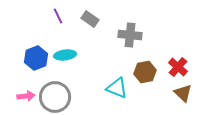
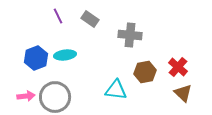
cyan triangle: moved 1 px left, 2 px down; rotated 15 degrees counterclockwise
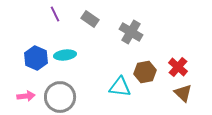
purple line: moved 3 px left, 2 px up
gray cross: moved 1 px right, 3 px up; rotated 25 degrees clockwise
blue hexagon: rotated 15 degrees counterclockwise
cyan triangle: moved 4 px right, 3 px up
gray circle: moved 5 px right
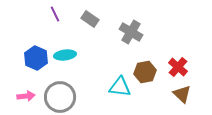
brown triangle: moved 1 px left, 1 px down
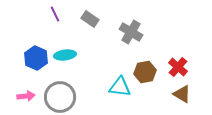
brown triangle: rotated 12 degrees counterclockwise
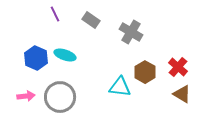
gray rectangle: moved 1 px right, 1 px down
cyan ellipse: rotated 25 degrees clockwise
brown hexagon: rotated 20 degrees counterclockwise
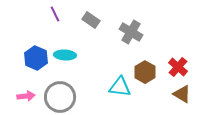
cyan ellipse: rotated 15 degrees counterclockwise
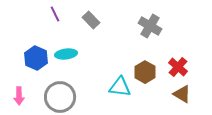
gray rectangle: rotated 12 degrees clockwise
gray cross: moved 19 px right, 6 px up
cyan ellipse: moved 1 px right, 1 px up; rotated 10 degrees counterclockwise
pink arrow: moved 7 px left; rotated 96 degrees clockwise
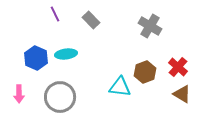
brown hexagon: rotated 10 degrees clockwise
pink arrow: moved 2 px up
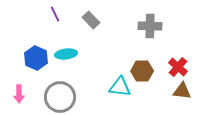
gray cross: rotated 30 degrees counterclockwise
brown hexagon: moved 3 px left, 1 px up; rotated 20 degrees clockwise
brown triangle: moved 3 px up; rotated 24 degrees counterclockwise
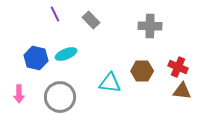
cyan ellipse: rotated 15 degrees counterclockwise
blue hexagon: rotated 10 degrees counterclockwise
red cross: rotated 18 degrees counterclockwise
cyan triangle: moved 10 px left, 4 px up
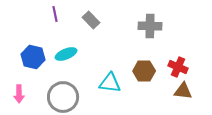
purple line: rotated 14 degrees clockwise
blue hexagon: moved 3 px left, 1 px up
brown hexagon: moved 2 px right
brown triangle: moved 1 px right
gray circle: moved 3 px right
